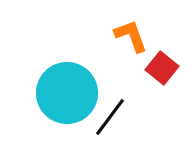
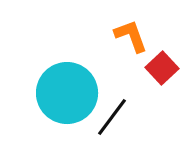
red square: rotated 8 degrees clockwise
black line: moved 2 px right
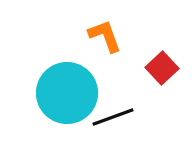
orange L-shape: moved 26 px left
black line: moved 1 px right; rotated 33 degrees clockwise
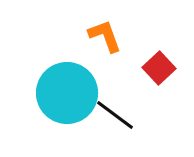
red square: moved 3 px left
black line: moved 2 px right, 2 px up; rotated 57 degrees clockwise
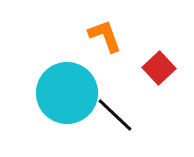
black line: rotated 6 degrees clockwise
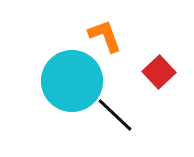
red square: moved 4 px down
cyan circle: moved 5 px right, 12 px up
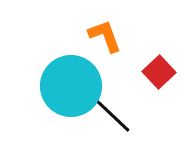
cyan circle: moved 1 px left, 5 px down
black line: moved 2 px left, 1 px down
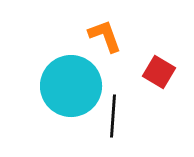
red square: rotated 16 degrees counterclockwise
black line: rotated 51 degrees clockwise
